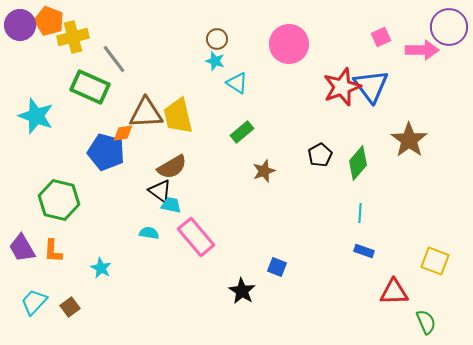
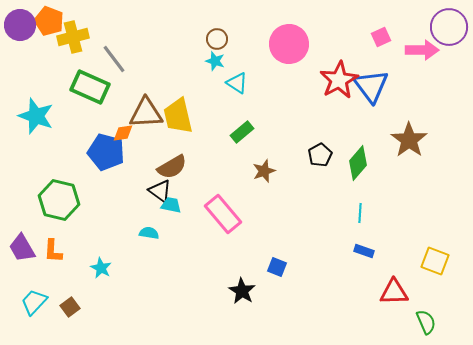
red star at (342, 87): moved 3 px left, 7 px up; rotated 9 degrees counterclockwise
pink rectangle at (196, 237): moved 27 px right, 23 px up
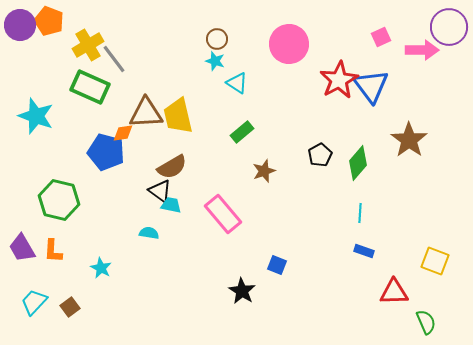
yellow cross at (73, 37): moved 15 px right, 8 px down; rotated 16 degrees counterclockwise
blue square at (277, 267): moved 2 px up
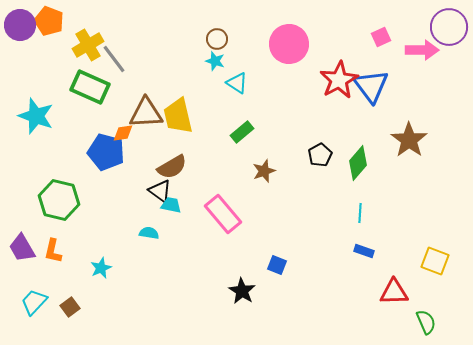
orange L-shape at (53, 251): rotated 10 degrees clockwise
cyan star at (101, 268): rotated 20 degrees clockwise
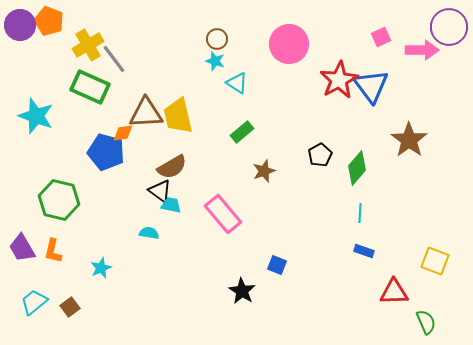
green diamond at (358, 163): moved 1 px left, 5 px down
cyan trapezoid at (34, 302): rotated 8 degrees clockwise
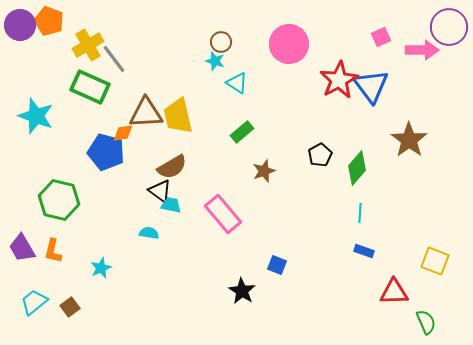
brown circle at (217, 39): moved 4 px right, 3 px down
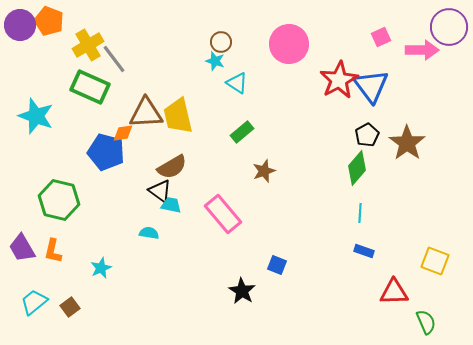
brown star at (409, 140): moved 2 px left, 3 px down
black pentagon at (320, 155): moved 47 px right, 20 px up
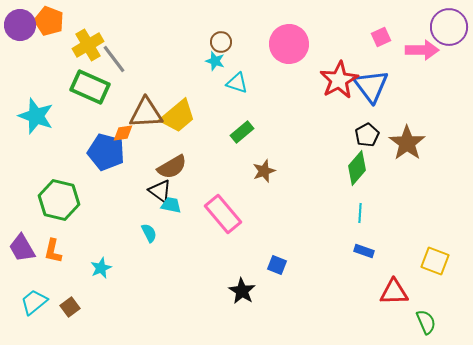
cyan triangle at (237, 83): rotated 15 degrees counterclockwise
yellow trapezoid at (178, 116): rotated 117 degrees counterclockwise
cyan semicircle at (149, 233): rotated 54 degrees clockwise
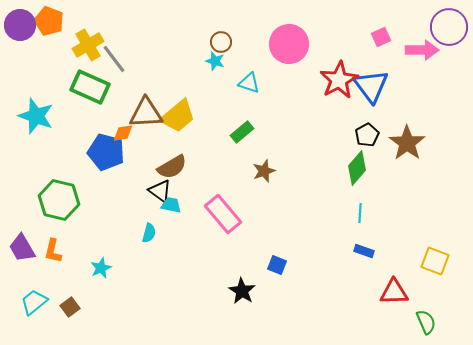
cyan triangle at (237, 83): moved 12 px right
cyan semicircle at (149, 233): rotated 42 degrees clockwise
